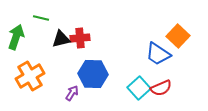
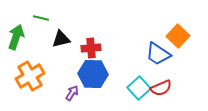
red cross: moved 11 px right, 10 px down
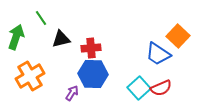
green line: rotated 42 degrees clockwise
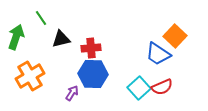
orange square: moved 3 px left
red semicircle: moved 1 px right, 1 px up
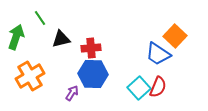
green line: moved 1 px left
red semicircle: moved 4 px left; rotated 45 degrees counterclockwise
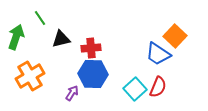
cyan square: moved 4 px left, 1 px down
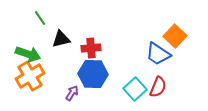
green arrow: moved 12 px right, 17 px down; rotated 90 degrees clockwise
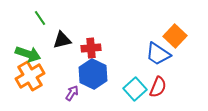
black triangle: moved 1 px right, 1 px down
blue hexagon: rotated 24 degrees clockwise
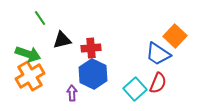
red semicircle: moved 4 px up
purple arrow: rotated 35 degrees counterclockwise
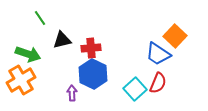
orange cross: moved 9 px left, 4 px down
